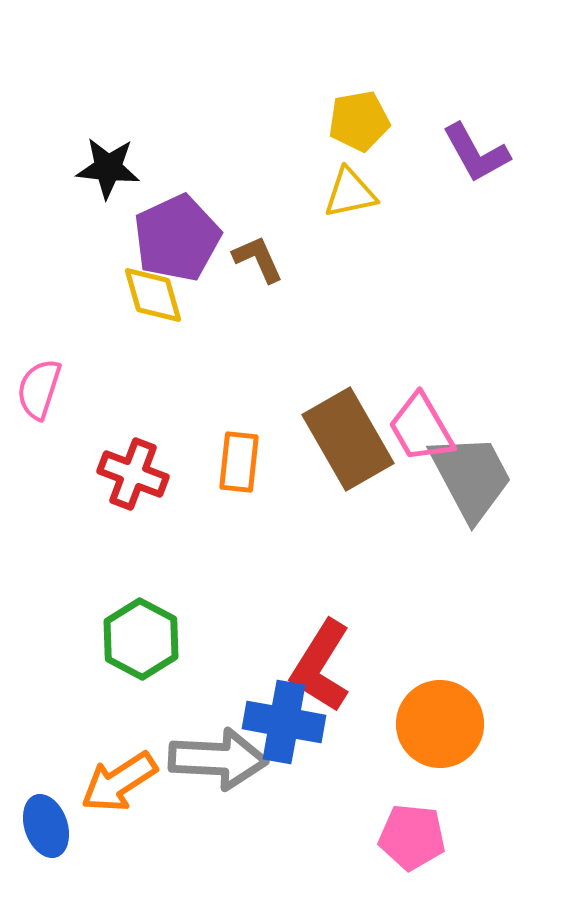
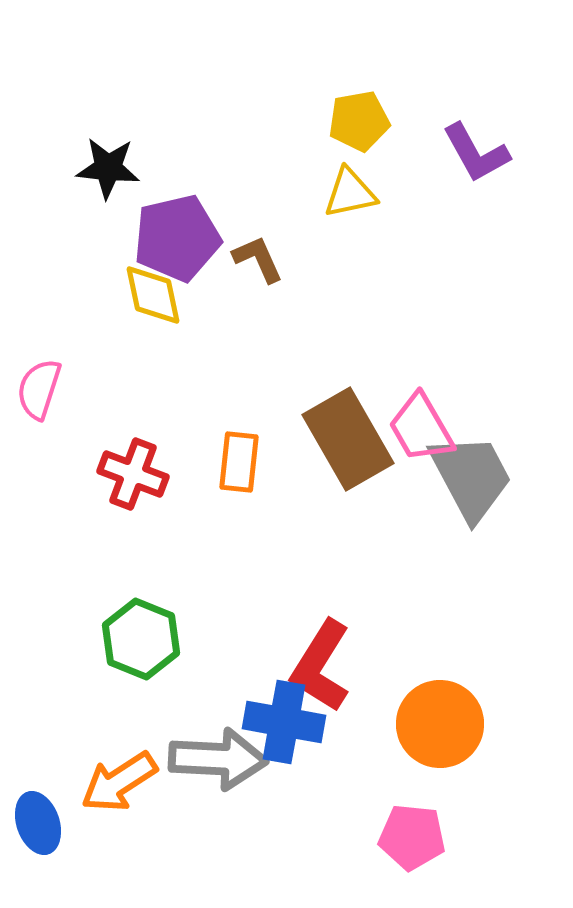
purple pentagon: rotated 12 degrees clockwise
yellow diamond: rotated 4 degrees clockwise
green hexagon: rotated 6 degrees counterclockwise
blue ellipse: moved 8 px left, 3 px up
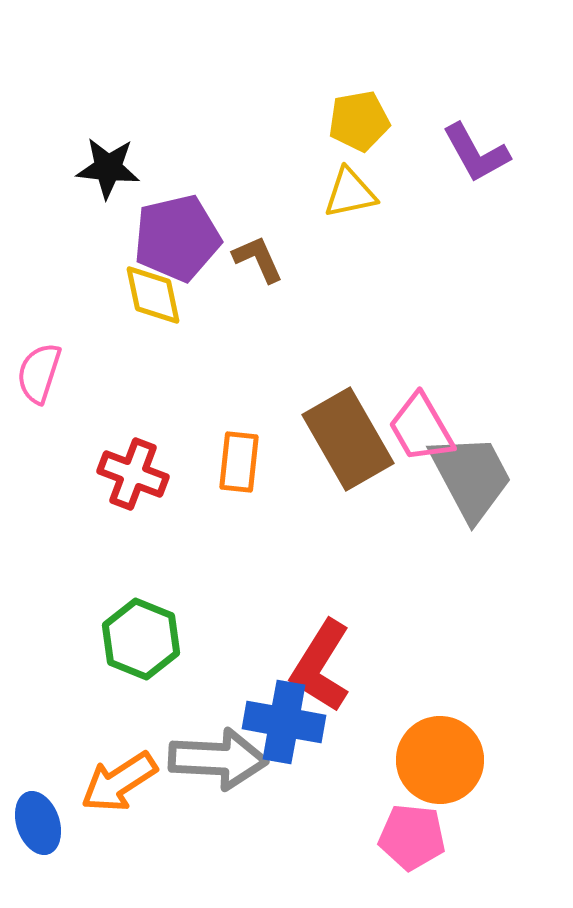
pink semicircle: moved 16 px up
orange circle: moved 36 px down
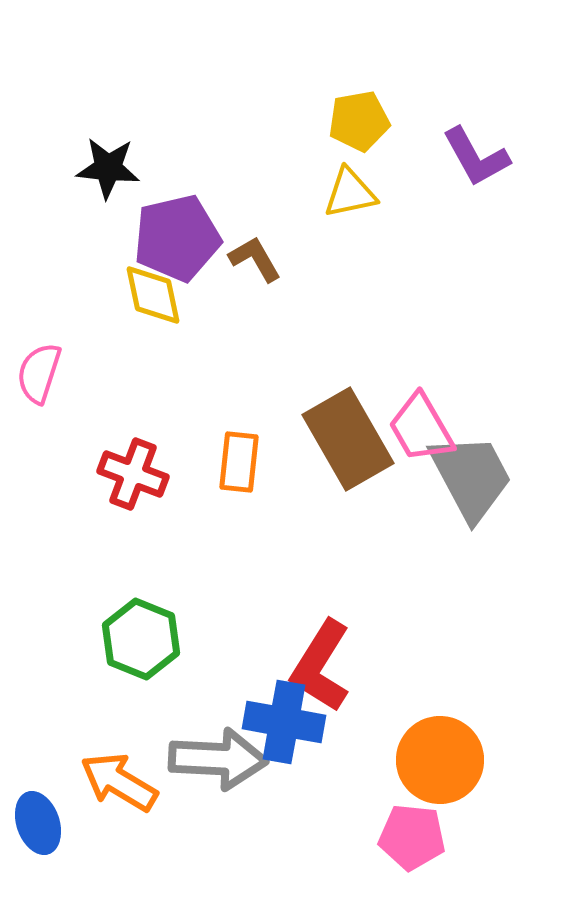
purple L-shape: moved 4 px down
brown L-shape: moved 3 px left; rotated 6 degrees counterclockwise
orange arrow: rotated 64 degrees clockwise
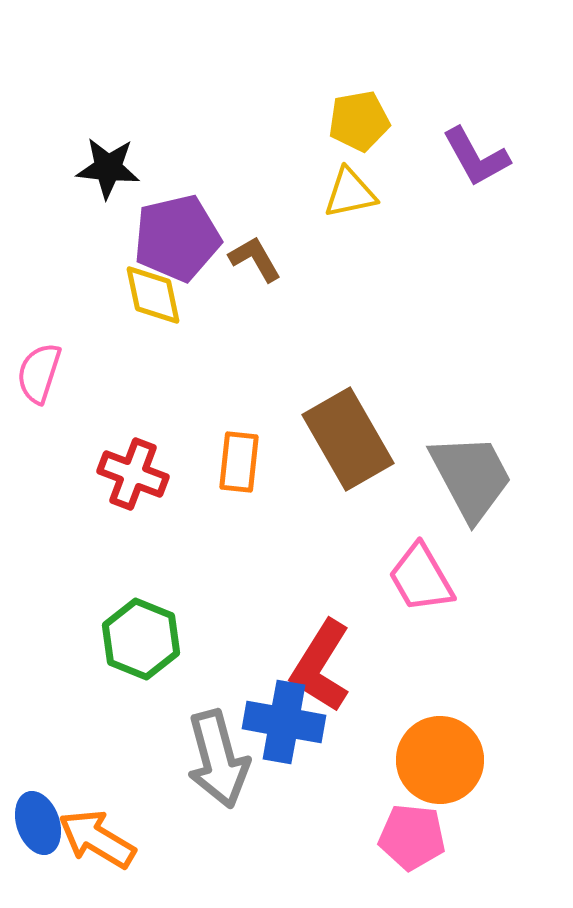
pink trapezoid: moved 150 px down
gray arrow: rotated 72 degrees clockwise
orange arrow: moved 22 px left, 57 px down
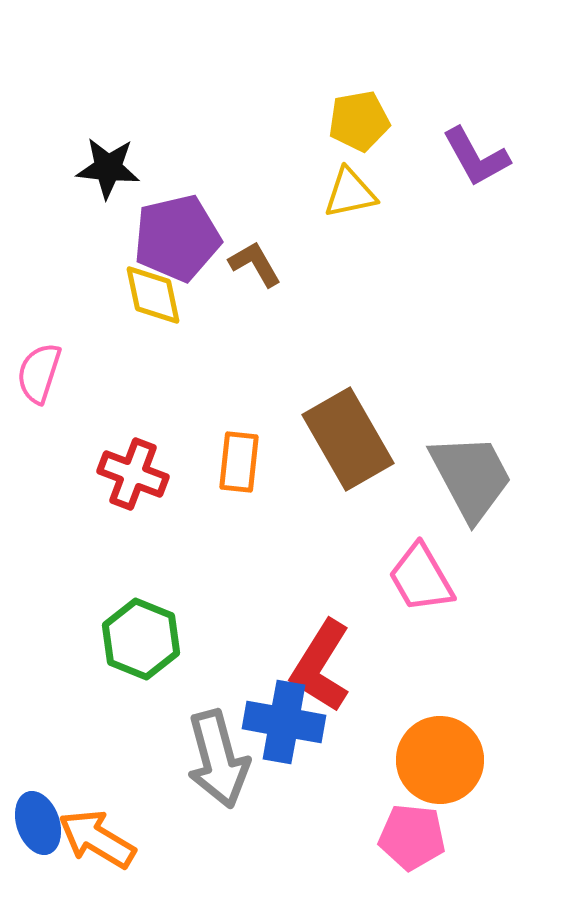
brown L-shape: moved 5 px down
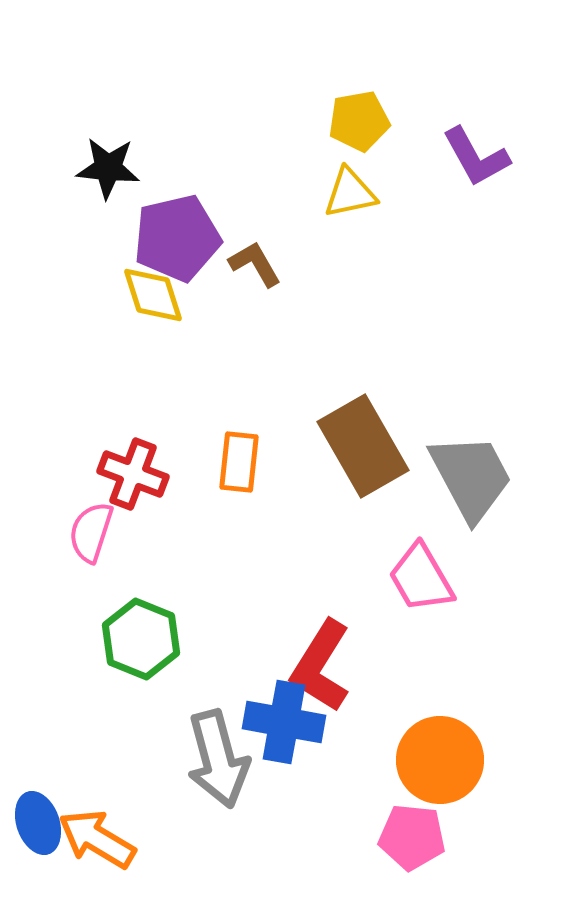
yellow diamond: rotated 6 degrees counterclockwise
pink semicircle: moved 52 px right, 159 px down
brown rectangle: moved 15 px right, 7 px down
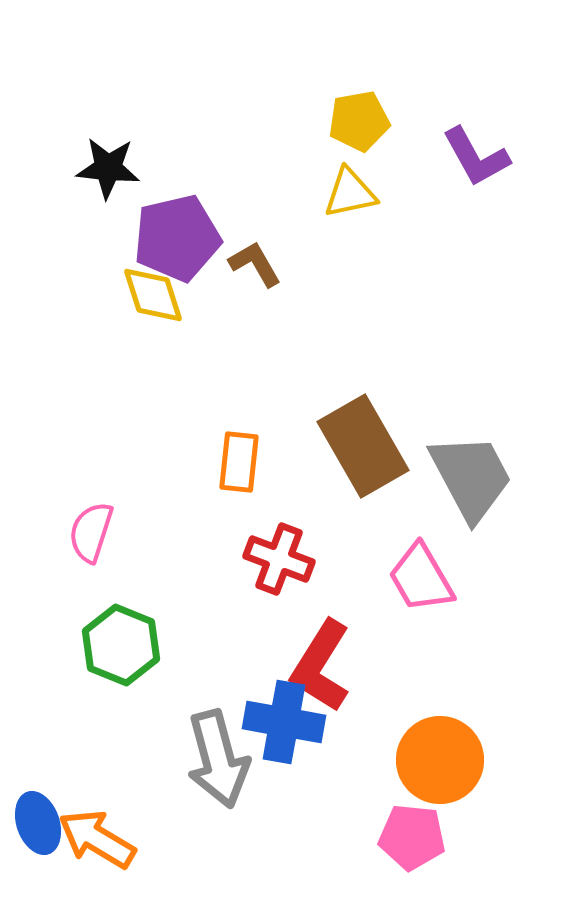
red cross: moved 146 px right, 85 px down
green hexagon: moved 20 px left, 6 px down
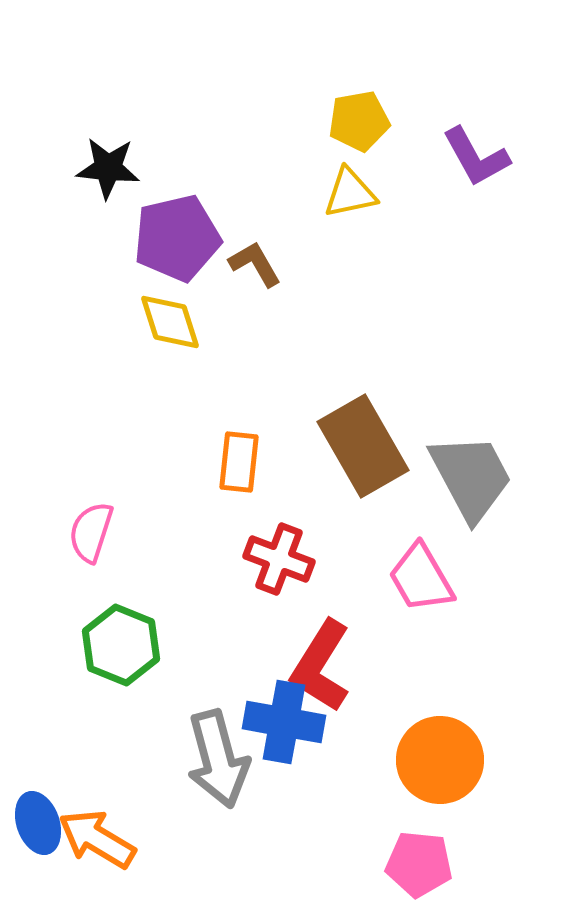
yellow diamond: moved 17 px right, 27 px down
pink pentagon: moved 7 px right, 27 px down
